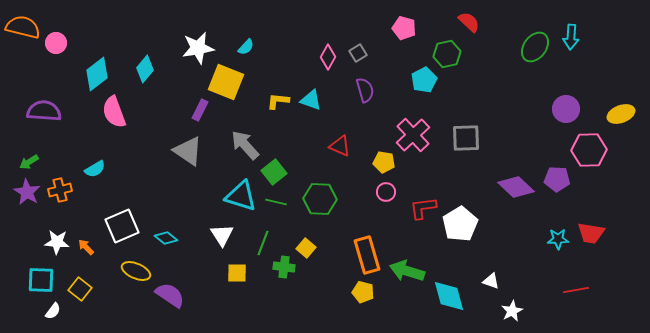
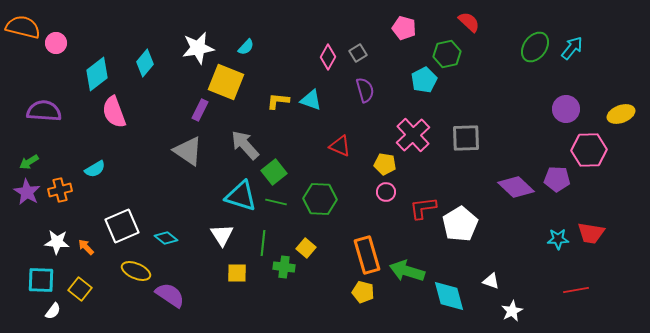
cyan arrow at (571, 37): moved 1 px right, 11 px down; rotated 145 degrees counterclockwise
cyan diamond at (145, 69): moved 6 px up
yellow pentagon at (384, 162): moved 1 px right, 2 px down
green line at (263, 243): rotated 15 degrees counterclockwise
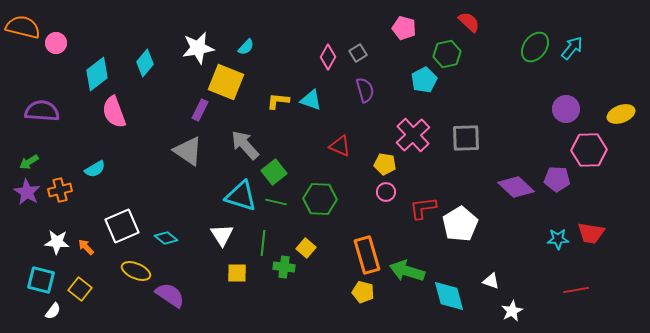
purple semicircle at (44, 111): moved 2 px left
cyan square at (41, 280): rotated 12 degrees clockwise
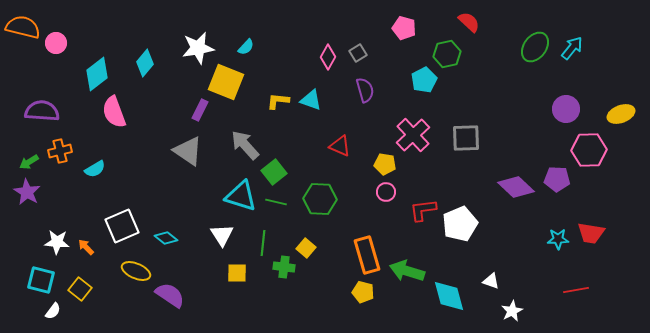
orange cross at (60, 190): moved 39 px up
red L-shape at (423, 208): moved 2 px down
white pentagon at (460, 224): rotated 8 degrees clockwise
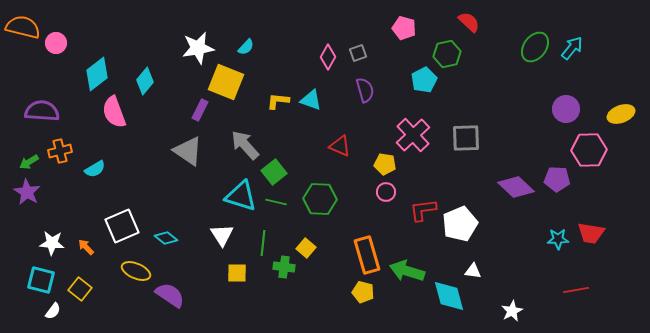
gray square at (358, 53): rotated 12 degrees clockwise
cyan diamond at (145, 63): moved 18 px down
white star at (57, 242): moved 5 px left, 1 px down
white triangle at (491, 281): moved 18 px left, 10 px up; rotated 12 degrees counterclockwise
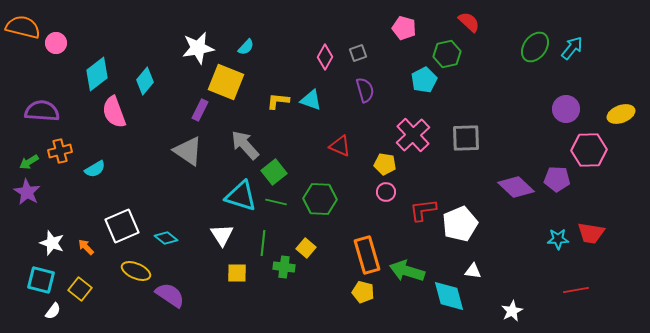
pink diamond at (328, 57): moved 3 px left
white star at (52, 243): rotated 15 degrees clockwise
